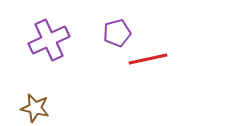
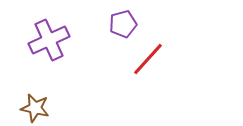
purple pentagon: moved 6 px right, 9 px up
red line: rotated 36 degrees counterclockwise
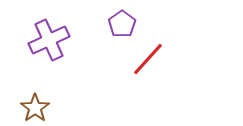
purple pentagon: moved 1 px left; rotated 20 degrees counterclockwise
brown star: rotated 24 degrees clockwise
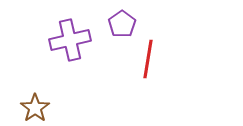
purple cross: moved 21 px right; rotated 12 degrees clockwise
red line: rotated 33 degrees counterclockwise
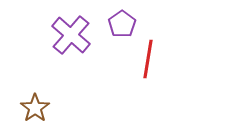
purple cross: moved 1 px right, 5 px up; rotated 36 degrees counterclockwise
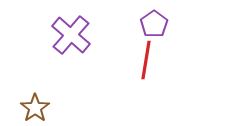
purple pentagon: moved 32 px right
red line: moved 2 px left, 1 px down
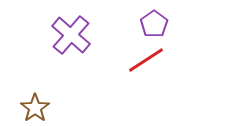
red line: rotated 48 degrees clockwise
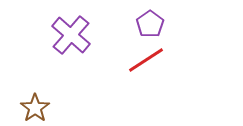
purple pentagon: moved 4 px left
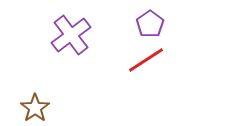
purple cross: rotated 12 degrees clockwise
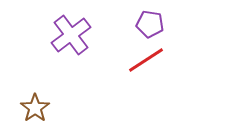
purple pentagon: rotated 28 degrees counterclockwise
